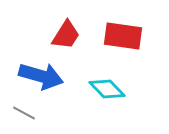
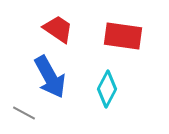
red trapezoid: moved 8 px left, 6 px up; rotated 88 degrees counterclockwise
blue arrow: moved 9 px right, 1 px down; rotated 45 degrees clockwise
cyan diamond: rotated 72 degrees clockwise
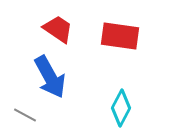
red rectangle: moved 3 px left
cyan diamond: moved 14 px right, 19 px down
gray line: moved 1 px right, 2 px down
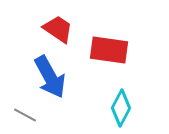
red rectangle: moved 11 px left, 14 px down
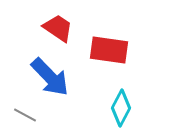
red trapezoid: moved 1 px up
blue arrow: rotated 15 degrees counterclockwise
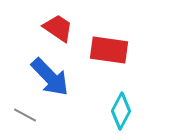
cyan diamond: moved 3 px down
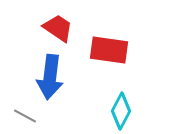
blue arrow: rotated 51 degrees clockwise
gray line: moved 1 px down
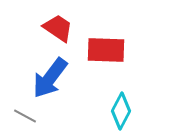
red rectangle: moved 3 px left; rotated 6 degrees counterclockwise
blue arrow: moved 1 px down; rotated 30 degrees clockwise
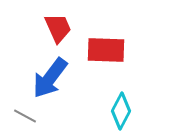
red trapezoid: rotated 32 degrees clockwise
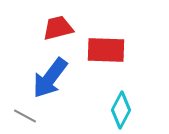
red trapezoid: rotated 80 degrees counterclockwise
cyan diamond: moved 1 px up
